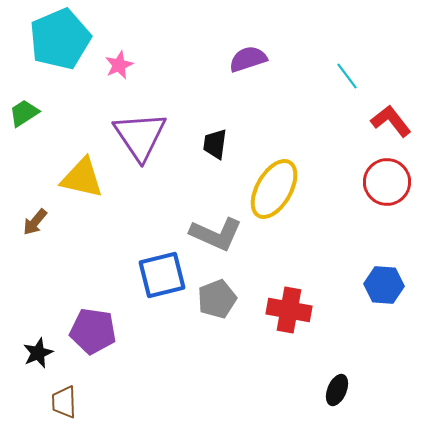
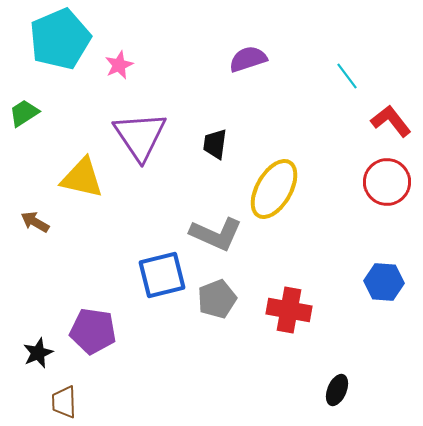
brown arrow: rotated 80 degrees clockwise
blue hexagon: moved 3 px up
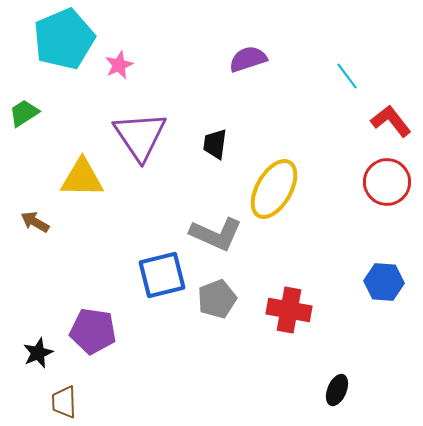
cyan pentagon: moved 4 px right
yellow triangle: rotated 12 degrees counterclockwise
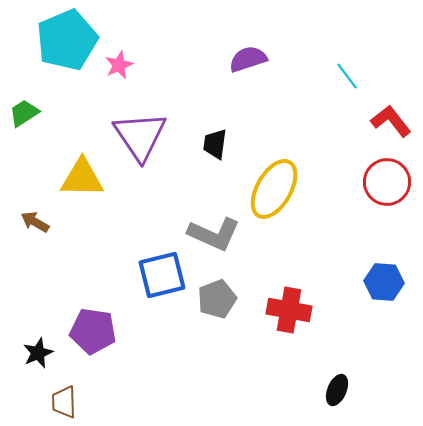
cyan pentagon: moved 3 px right, 1 px down
gray L-shape: moved 2 px left
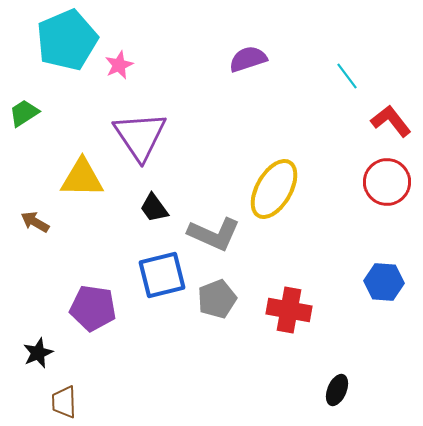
black trapezoid: moved 61 px left, 64 px down; rotated 44 degrees counterclockwise
purple pentagon: moved 23 px up
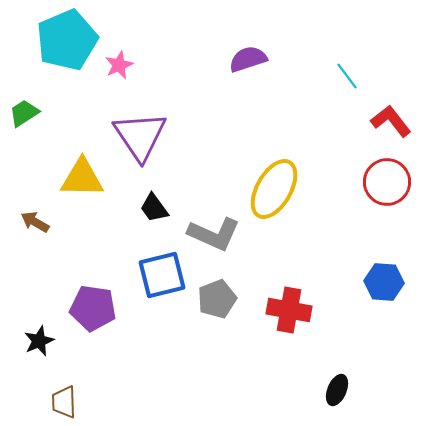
black star: moved 1 px right, 12 px up
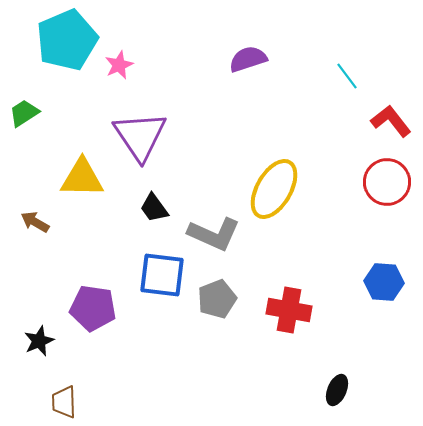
blue square: rotated 21 degrees clockwise
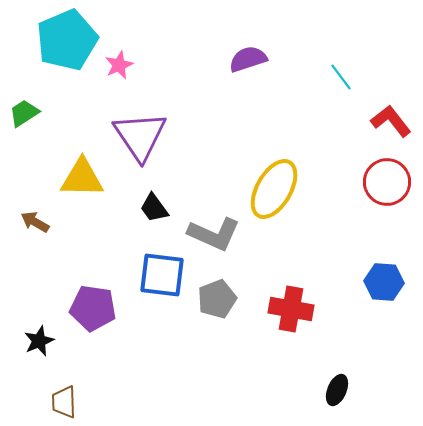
cyan line: moved 6 px left, 1 px down
red cross: moved 2 px right, 1 px up
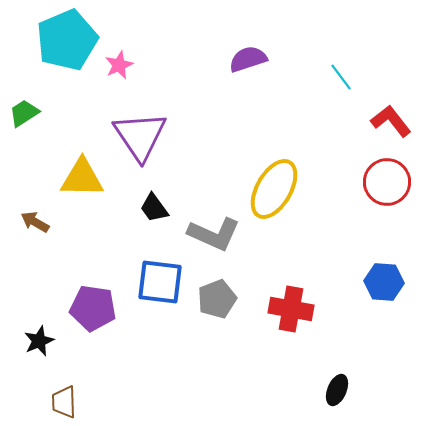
blue square: moved 2 px left, 7 px down
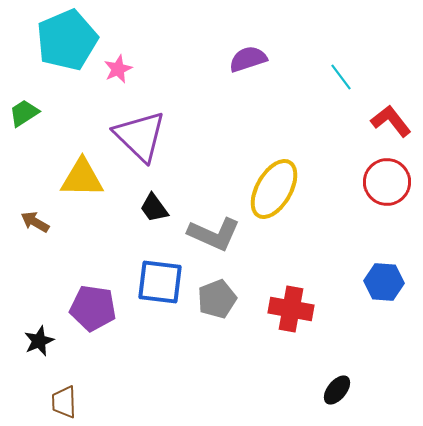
pink star: moved 1 px left, 4 px down
purple triangle: rotated 12 degrees counterclockwise
black ellipse: rotated 16 degrees clockwise
